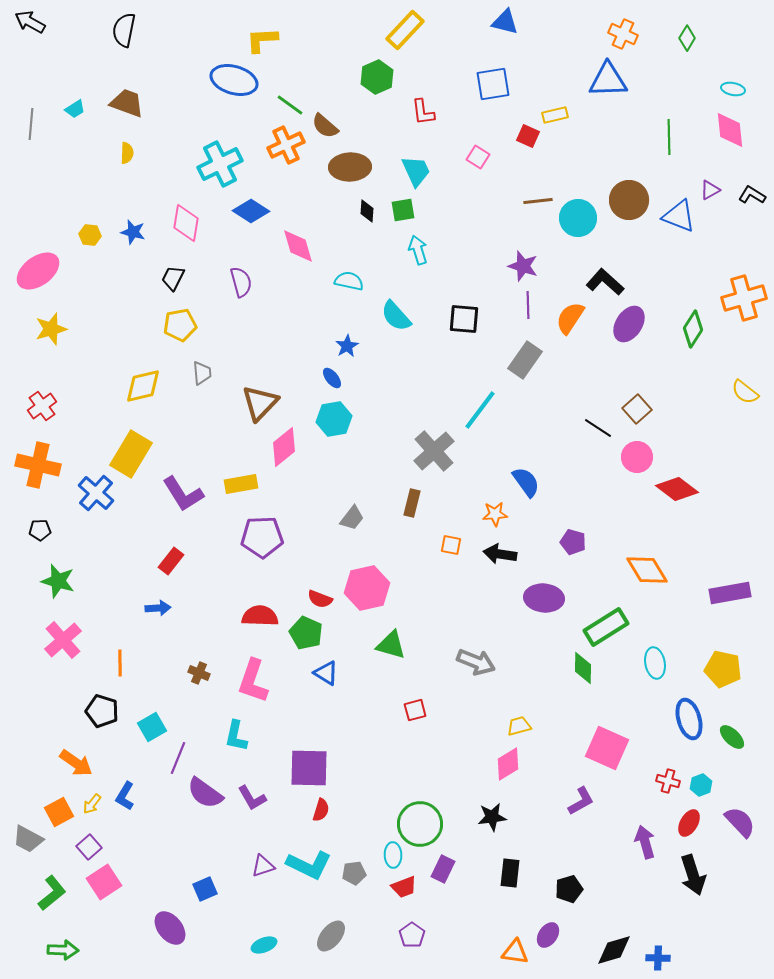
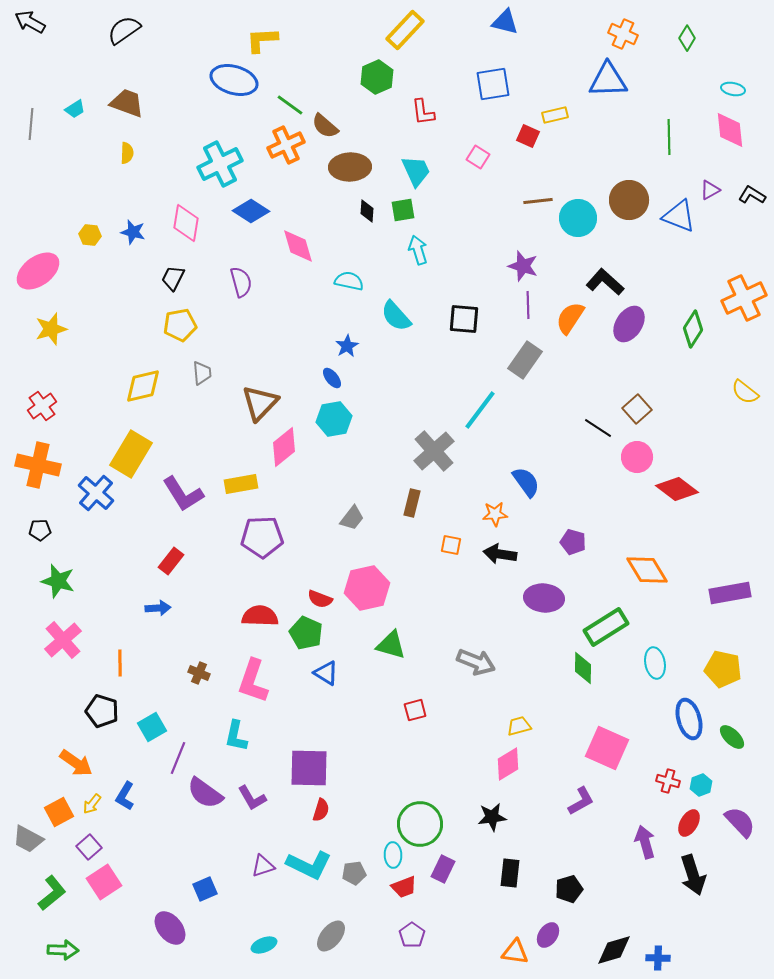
black semicircle at (124, 30): rotated 44 degrees clockwise
orange cross at (744, 298): rotated 9 degrees counterclockwise
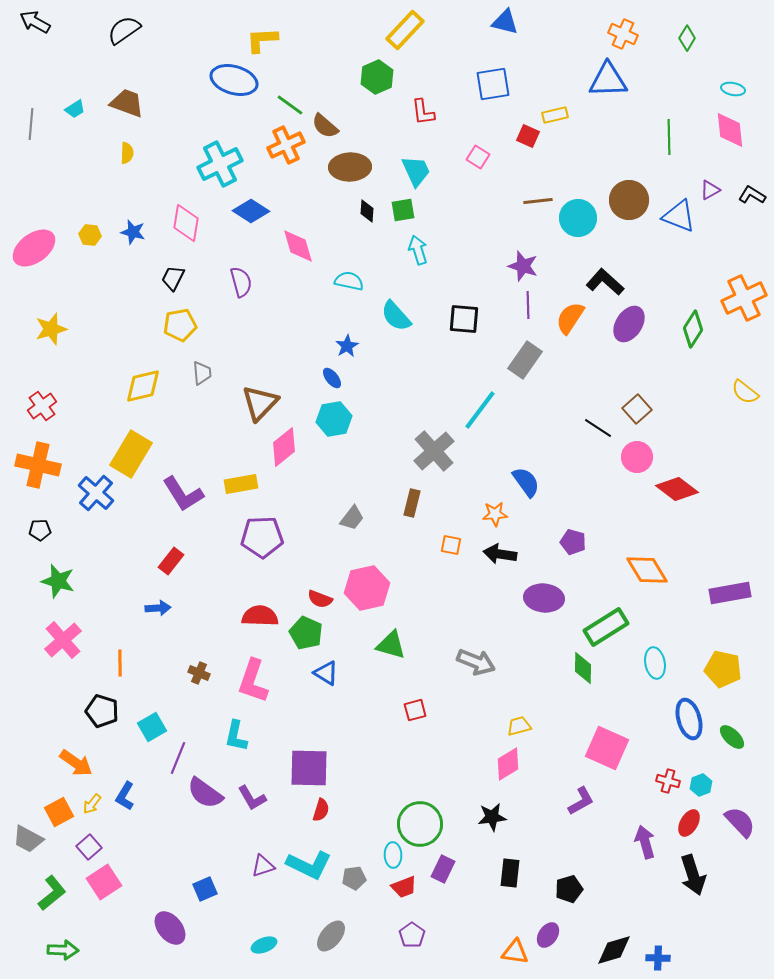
black arrow at (30, 22): moved 5 px right
pink ellipse at (38, 271): moved 4 px left, 23 px up
gray pentagon at (354, 873): moved 5 px down
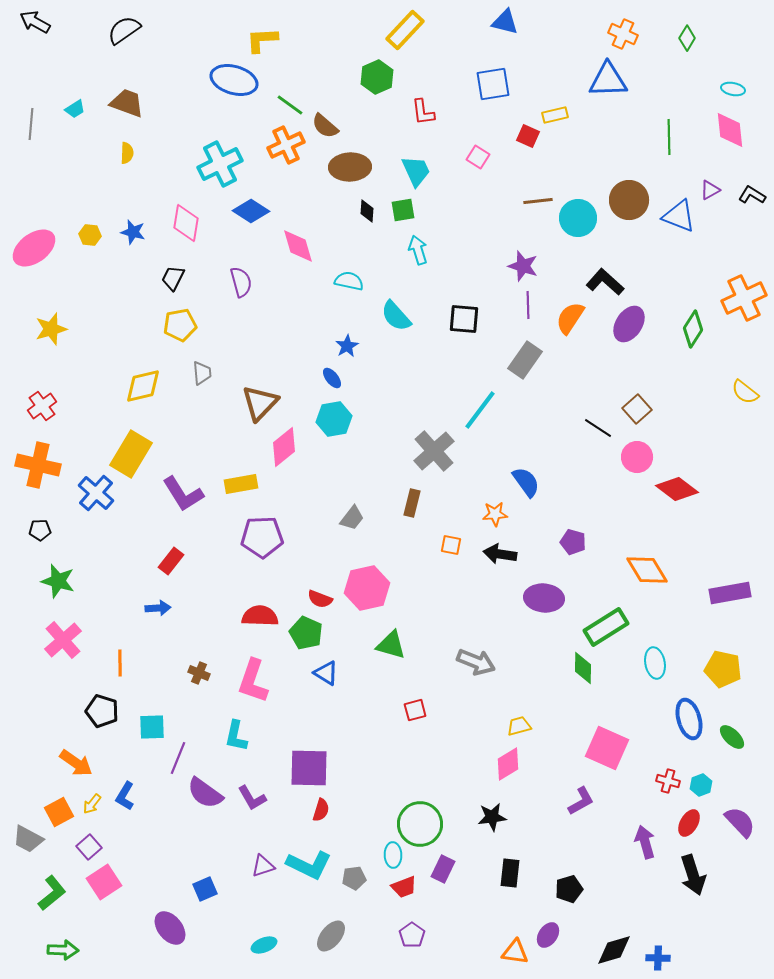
cyan square at (152, 727): rotated 28 degrees clockwise
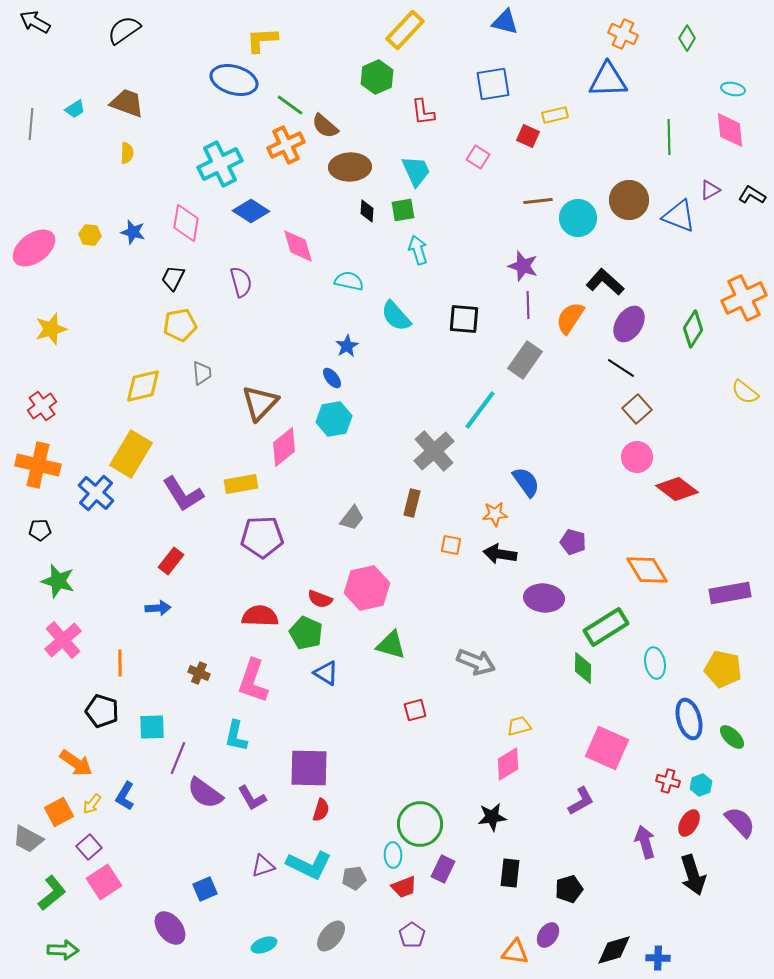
black line at (598, 428): moved 23 px right, 60 px up
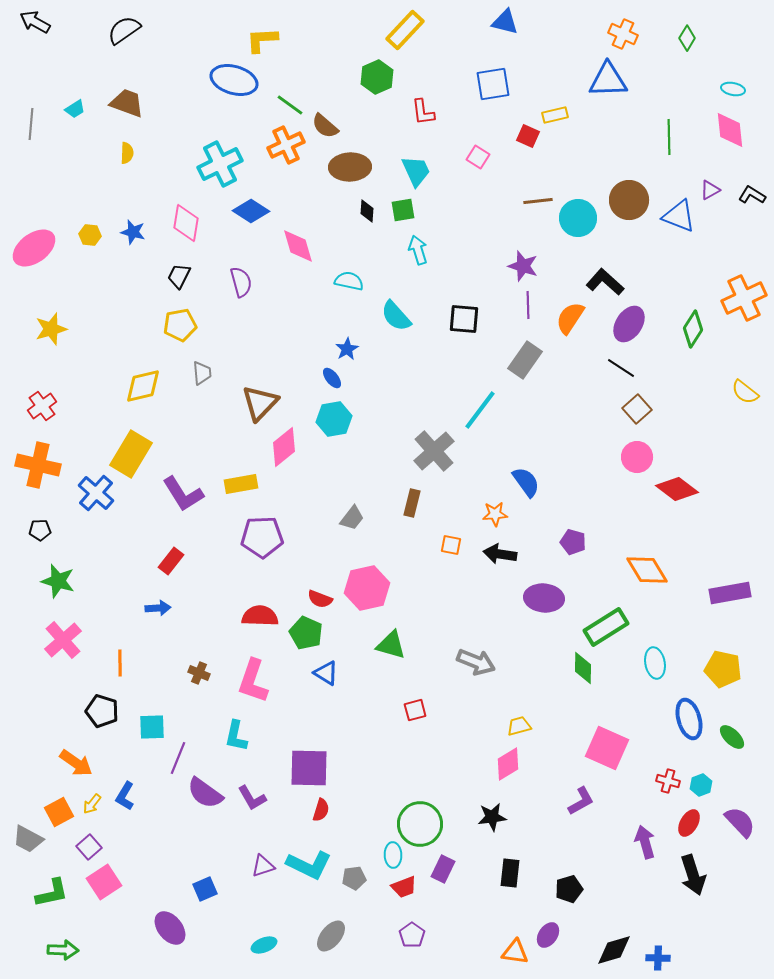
black trapezoid at (173, 278): moved 6 px right, 2 px up
blue star at (347, 346): moved 3 px down
green L-shape at (52, 893): rotated 27 degrees clockwise
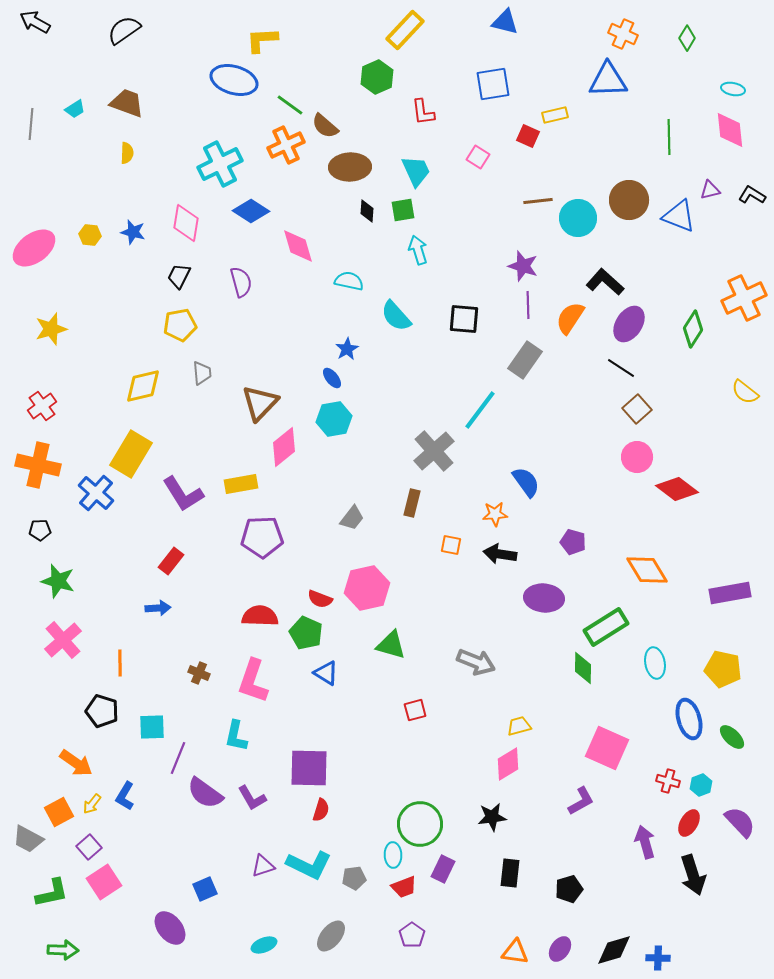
purple triangle at (710, 190): rotated 15 degrees clockwise
purple ellipse at (548, 935): moved 12 px right, 14 px down
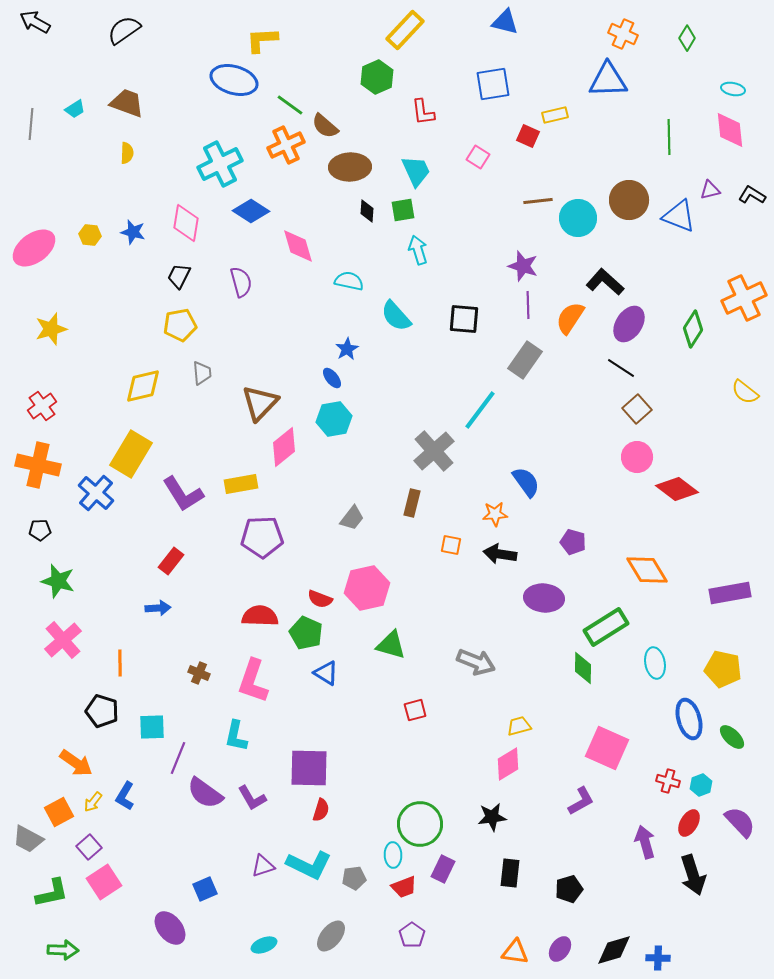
yellow arrow at (92, 804): moved 1 px right, 2 px up
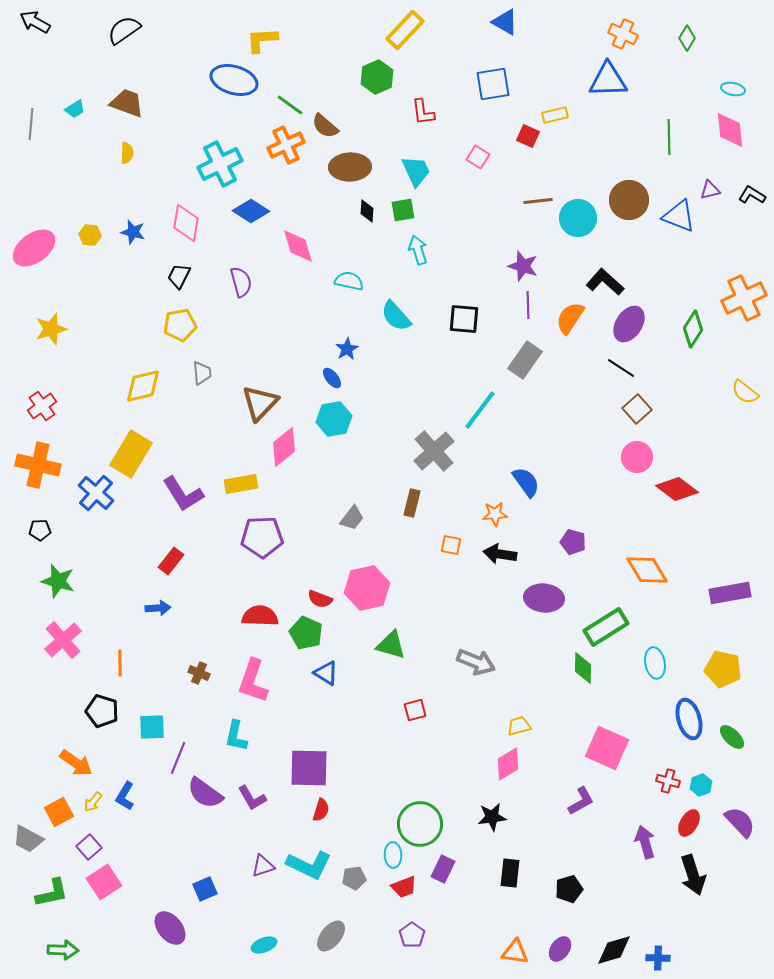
blue triangle at (505, 22): rotated 16 degrees clockwise
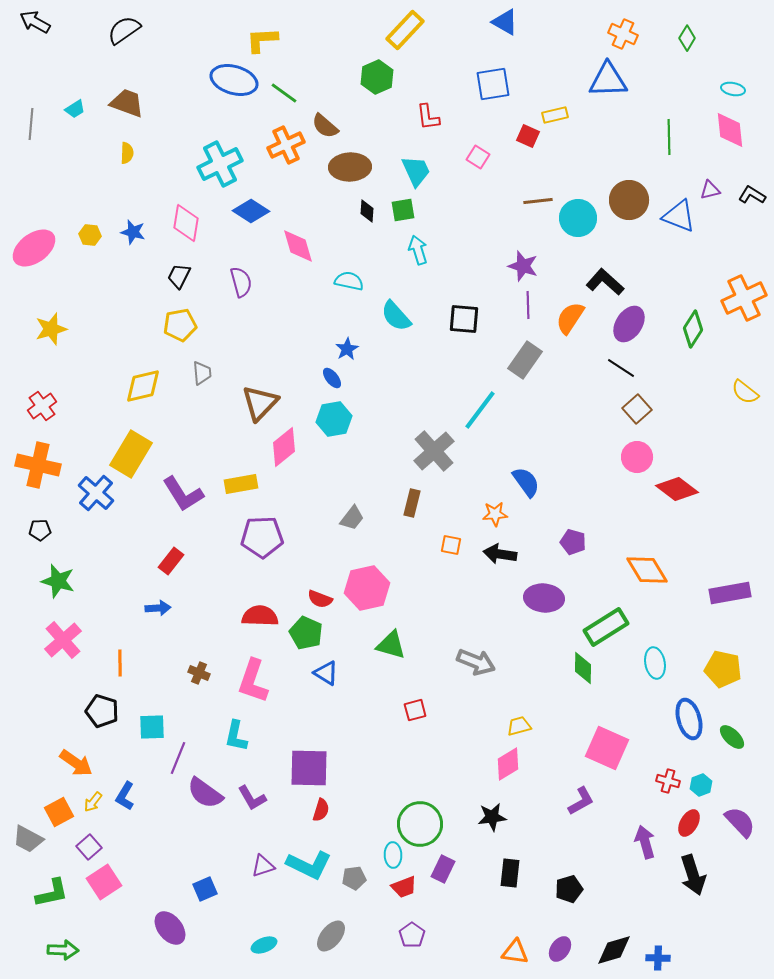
green line at (290, 105): moved 6 px left, 12 px up
red L-shape at (423, 112): moved 5 px right, 5 px down
